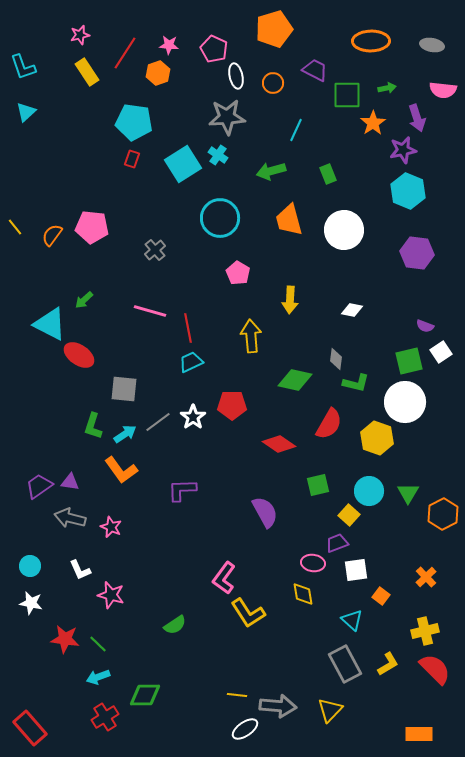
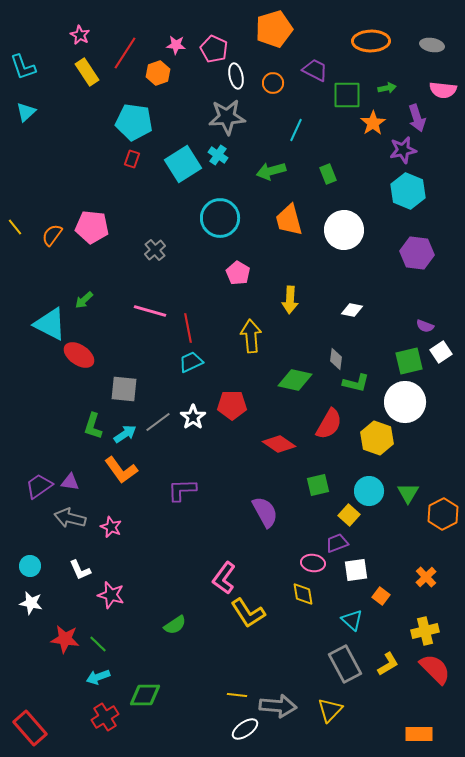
pink star at (80, 35): rotated 30 degrees counterclockwise
pink star at (169, 45): moved 7 px right
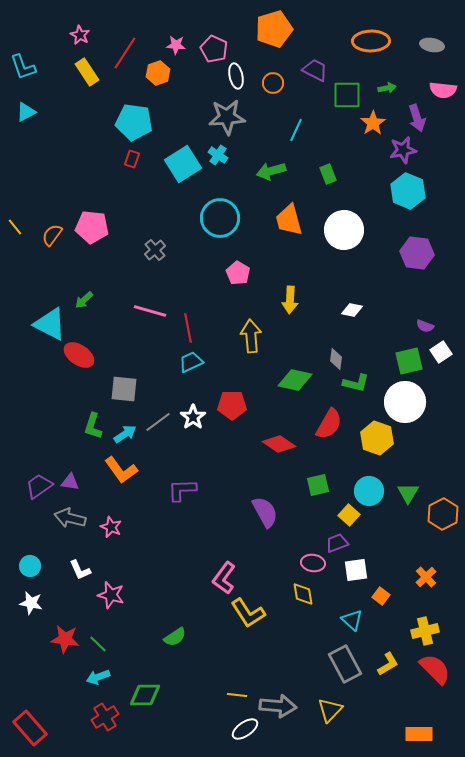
cyan triangle at (26, 112): rotated 15 degrees clockwise
green semicircle at (175, 625): moved 12 px down
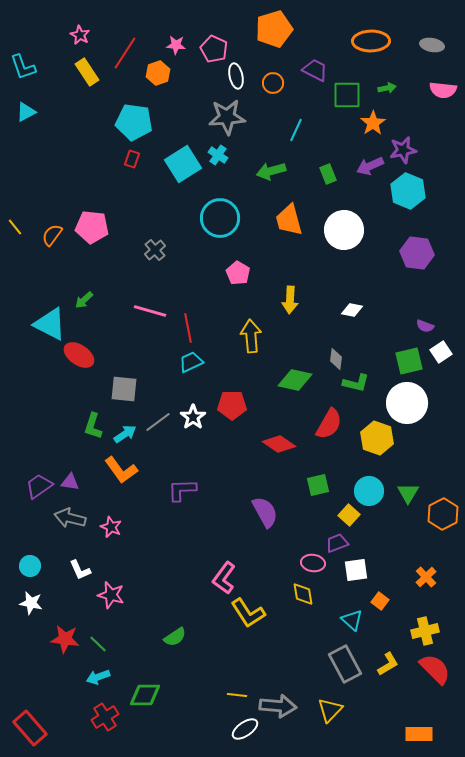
purple arrow at (417, 118): moved 47 px left, 48 px down; rotated 84 degrees clockwise
white circle at (405, 402): moved 2 px right, 1 px down
orange square at (381, 596): moved 1 px left, 5 px down
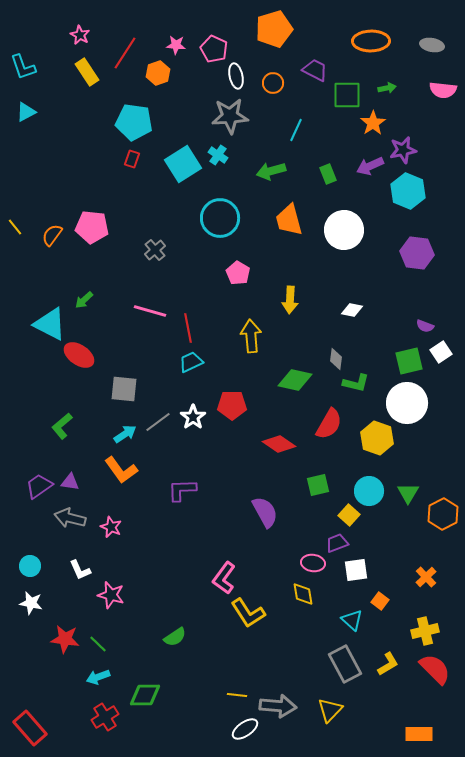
gray star at (227, 117): moved 3 px right, 1 px up
green L-shape at (93, 426): moved 31 px left; rotated 32 degrees clockwise
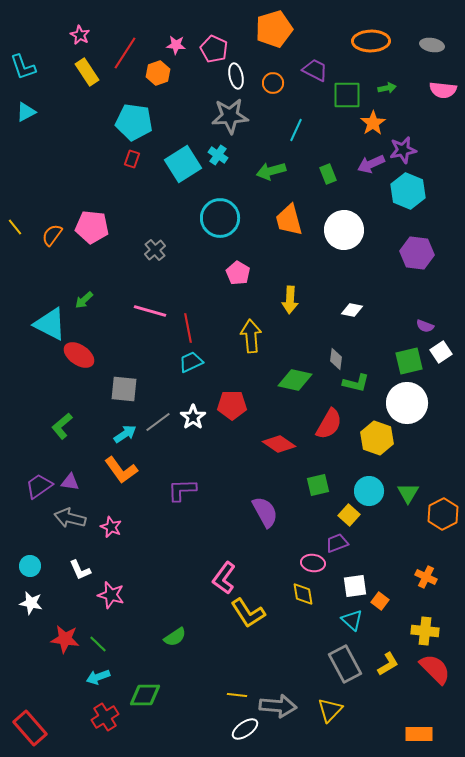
purple arrow at (370, 166): moved 1 px right, 2 px up
white square at (356, 570): moved 1 px left, 16 px down
orange cross at (426, 577): rotated 20 degrees counterclockwise
yellow cross at (425, 631): rotated 20 degrees clockwise
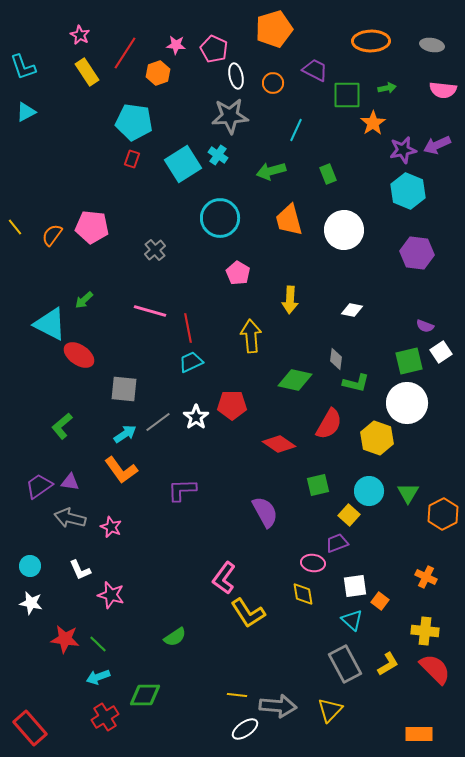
purple arrow at (371, 164): moved 66 px right, 19 px up
white star at (193, 417): moved 3 px right
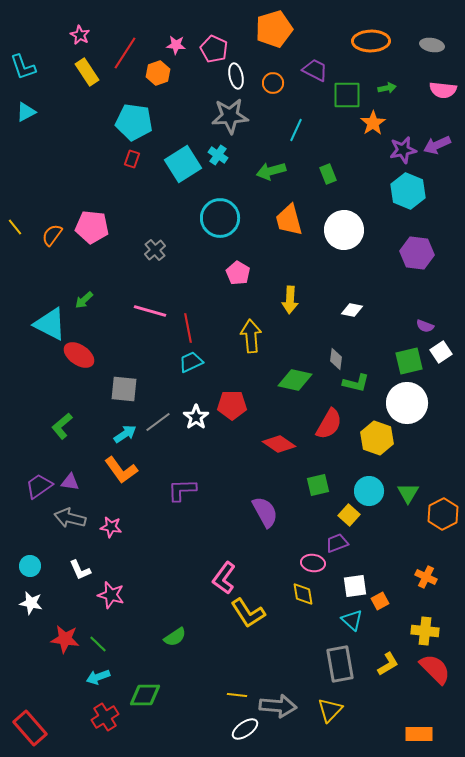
pink star at (111, 527): rotated 15 degrees counterclockwise
orange square at (380, 601): rotated 24 degrees clockwise
gray rectangle at (345, 664): moved 5 px left; rotated 18 degrees clockwise
